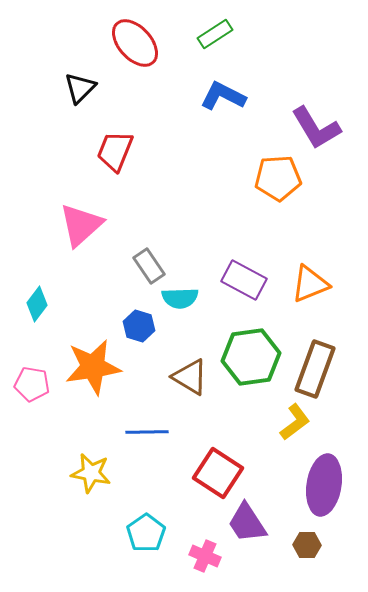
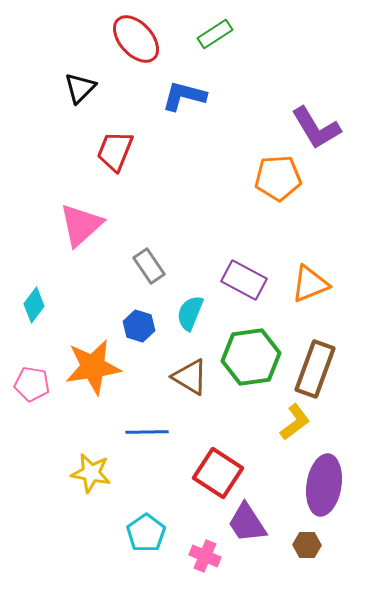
red ellipse: moved 1 px right, 4 px up
blue L-shape: moved 39 px left; rotated 12 degrees counterclockwise
cyan semicircle: moved 10 px right, 15 px down; rotated 114 degrees clockwise
cyan diamond: moved 3 px left, 1 px down
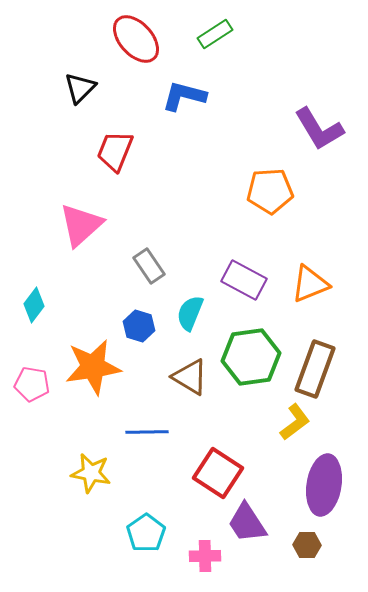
purple L-shape: moved 3 px right, 1 px down
orange pentagon: moved 8 px left, 13 px down
pink cross: rotated 24 degrees counterclockwise
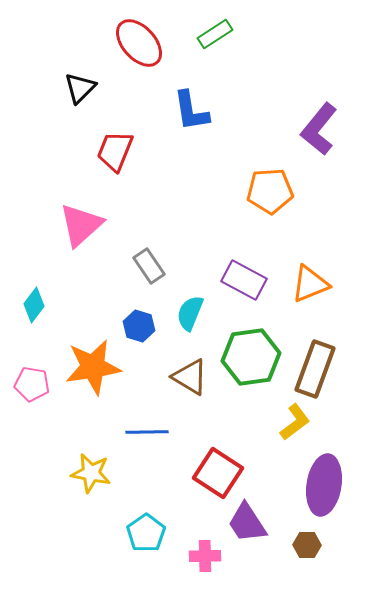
red ellipse: moved 3 px right, 4 px down
blue L-shape: moved 7 px right, 15 px down; rotated 114 degrees counterclockwise
purple L-shape: rotated 70 degrees clockwise
